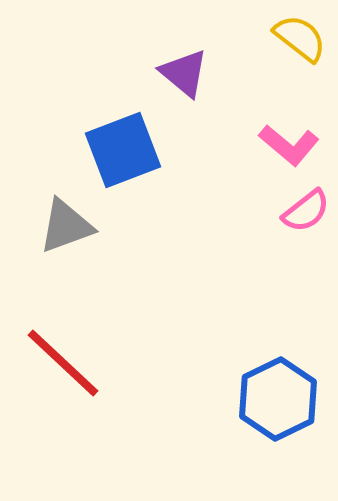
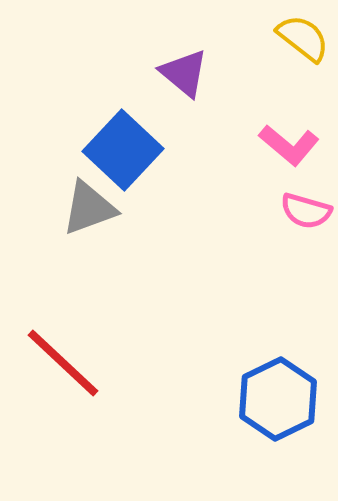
yellow semicircle: moved 3 px right
blue square: rotated 26 degrees counterclockwise
pink semicircle: rotated 54 degrees clockwise
gray triangle: moved 23 px right, 18 px up
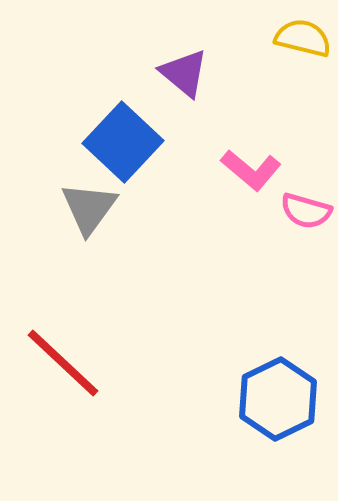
yellow semicircle: rotated 24 degrees counterclockwise
pink L-shape: moved 38 px left, 25 px down
blue square: moved 8 px up
gray triangle: rotated 34 degrees counterclockwise
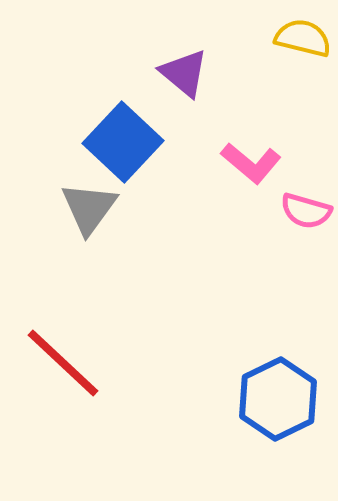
pink L-shape: moved 7 px up
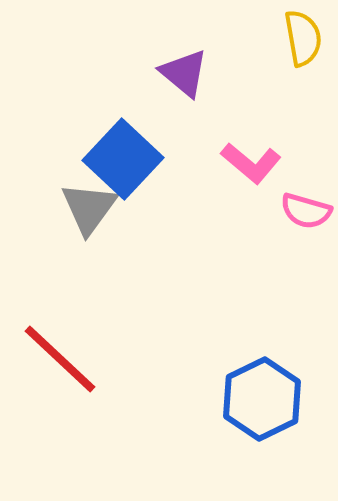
yellow semicircle: rotated 66 degrees clockwise
blue square: moved 17 px down
red line: moved 3 px left, 4 px up
blue hexagon: moved 16 px left
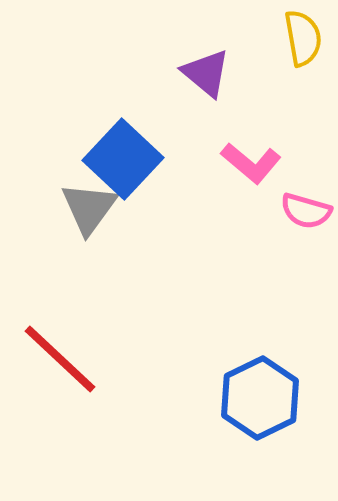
purple triangle: moved 22 px right
blue hexagon: moved 2 px left, 1 px up
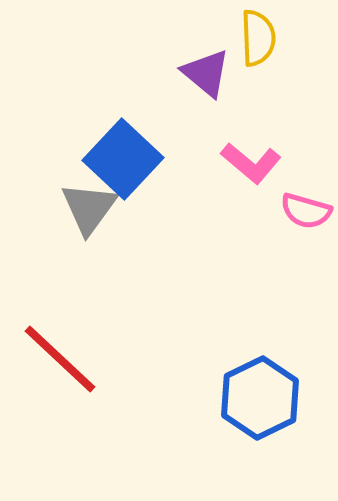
yellow semicircle: moved 45 px left; rotated 8 degrees clockwise
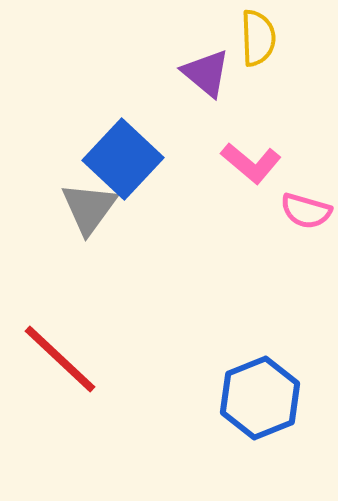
blue hexagon: rotated 4 degrees clockwise
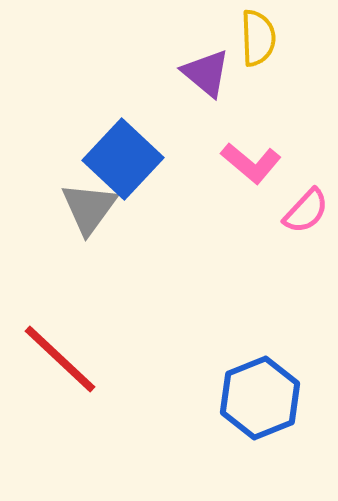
pink semicircle: rotated 63 degrees counterclockwise
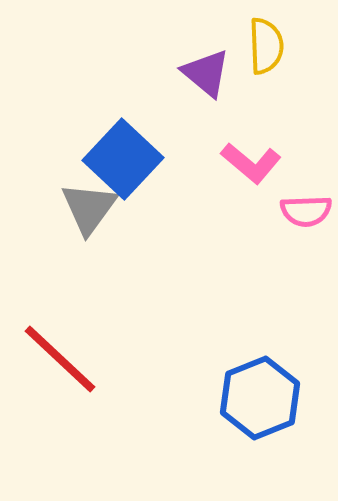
yellow semicircle: moved 8 px right, 8 px down
pink semicircle: rotated 45 degrees clockwise
